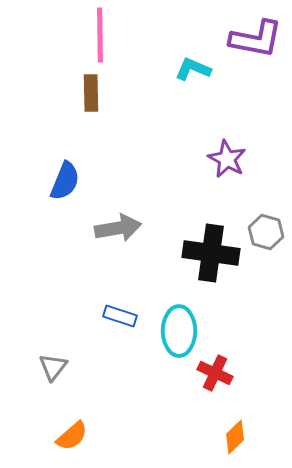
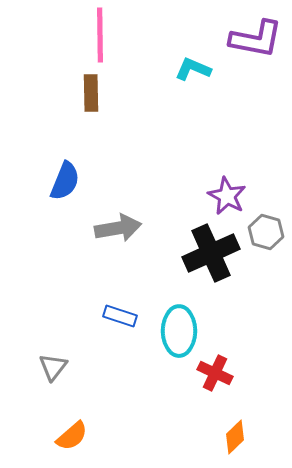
purple star: moved 37 px down
black cross: rotated 32 degrees counterclockwise
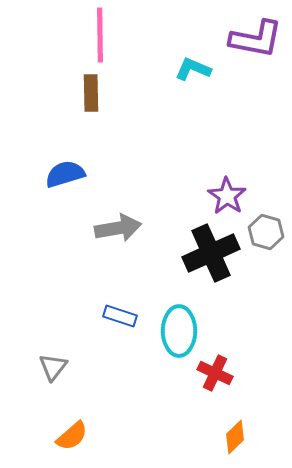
blue semicircle: moved 7 px up; rotated 129 degrees counterclockwise
purple star: rotated 6 degrees clockwise
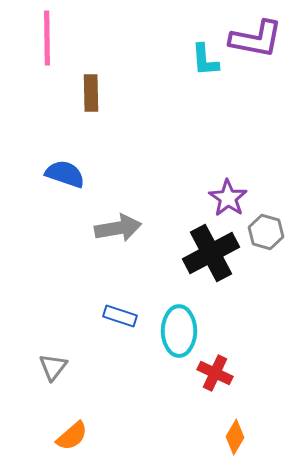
pink line: moved 53 px left, 3 px down
cyan L-shape: moved 12 px right, 9 px up; rotated 117 degrees counterclockwise
blue semicircle: rotated 36 degrees clockwise
purple star: moved 1 px right, 2 px down
black cross: rotated 4 degrees counterclockwise
orange diamond: rotated 16 degrees counterclockwise
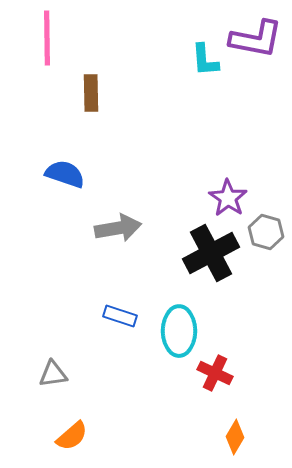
gray triangle: moved 7 px down; rotated 44 degrees clockwise
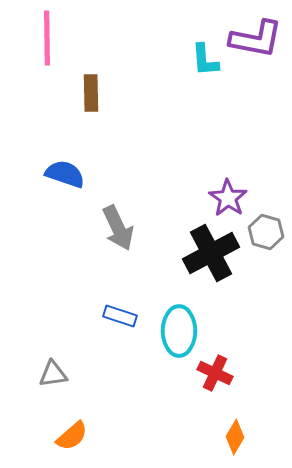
gray arrow: rotated 75 degrees clockwise
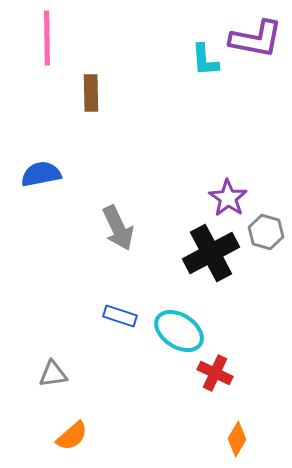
blue semicircle: moved 24 px left; rotated 30 degrees counterclockwise
cyan ellipse: rotated 57 degrees counterclockwise
orange diamond: moved 2 px right, 2 px down
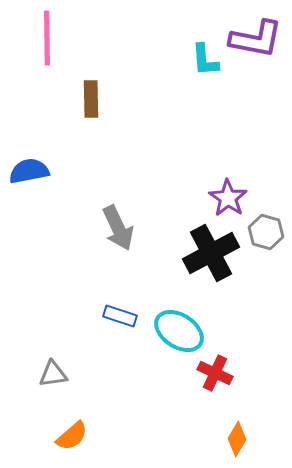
brown rectangle: moved 6 px down
blue semicircle: moved 12 px left, 3 px up
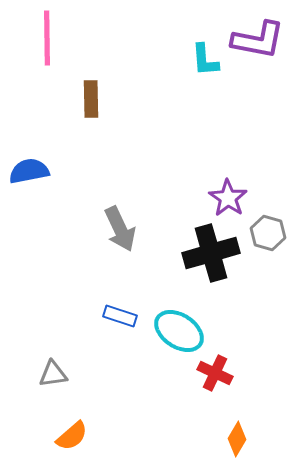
purple L-shape: moved 2 px right, 1 px down
gray arrow: moved 2 px right, 1 px down
gray hexagon: moved 2 px right, 1 px down
black cross: rotated 12 degrees clockwise
